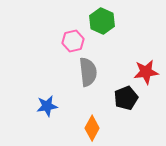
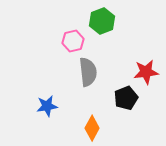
green hexagon: rotated 15 degrees clockwise
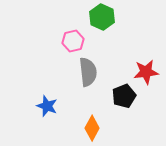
green hexagon: moved 4 px up; rotated 15 degrees counterclockwise
black pentagon: moved 2 px left, 2 px up
blue star: rotated 30 degrees clockwise
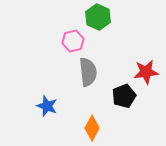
green hexagon: moved 4 px left
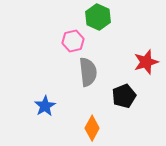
red star: moved 10 px up; rotated 10 degrees counterclockwise
blue star: moved 2 px left; rotated 20 degrees clockwise
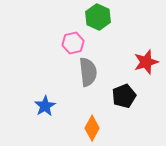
pink hexagon: moved 2 px down
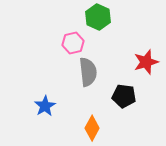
black pentagon: rotated 30 degrees clockwise
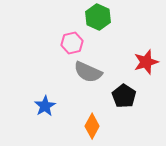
pink hexagon: moved 1 px left
gray semicircle: rotated 120 degrees clockwise
black pentagon: rotated 25 degrees clockwise
orange diamond: moved 2 px up
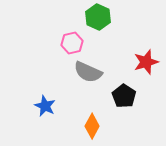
blue star: rotated 15 degrees counterclockwise
